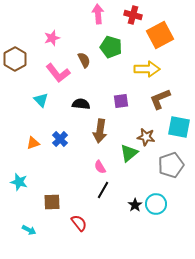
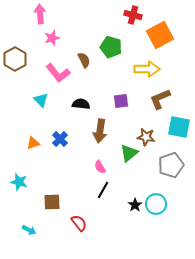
pink arrow: moved 58 px left
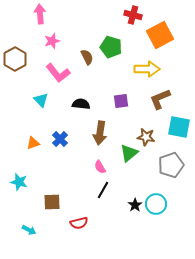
pink star: moved 3 px down
brown semicircle: moved 3 px right, 3 px up
brown arrow: moved 2 px down
red semicircle: rotated 114 degrees clockwise
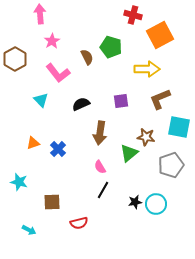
pink star: rotated 14 degrees counterclockwise
black semicircle: rotated 30 degrees counterclockwise
blue cross: moved 2 px left, 10 px down
black star: moved 3 px up; rotated 24 degrees clockwise
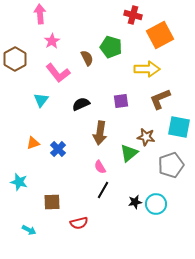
brown semicircle: moved 1 px down
cyan triangle: rotated 21 degrees clockwise
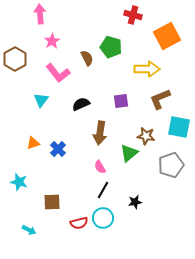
orange square: moved 7 px right, 1 px down
brown star: moved 1 px up
cyan circle: moved 53 px left, 14 px down
